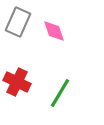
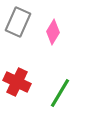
pink diamond: moved 1 px left, 1 px down; rotated 50 degrees clockwise
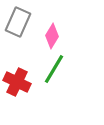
pink diamond: moved 1 px left, 4 px down
green line: moved 6 px left, 24 px up
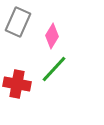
green line: rotated 12 degrees clockwise
red cross: moved 2 px down; rotated 16 degrees counterclockwise
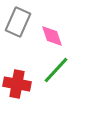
pink diamond: rotated 50 degrees counterclockwise
green line: moved 2 px right, 1 px down
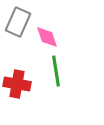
pink diamond: moved 5 px left, 1 px down
green line: moved 1 px down; rotated 52 degrees counterclockwise
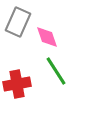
green line: rotated 24 degrees counterclockwise
red cross: rotated 20 degrees counterclockwise
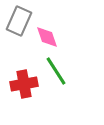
gray rectangle: moved 1 px right, 1 px up
red cross: moved 7 px right
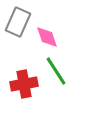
gray rectangle: moved 1 px left, 1 px down
